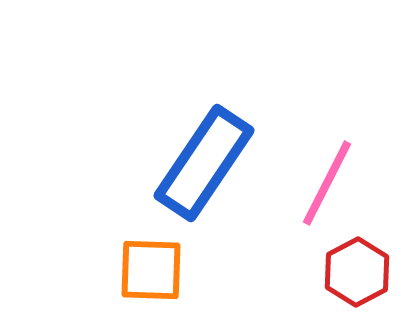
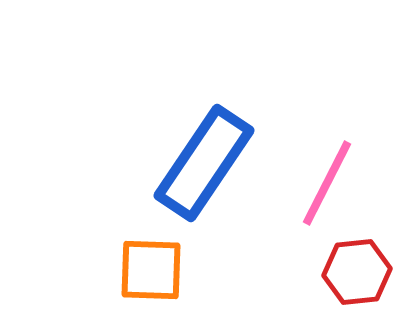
red hexagon: rotated 22 degrees clockwise
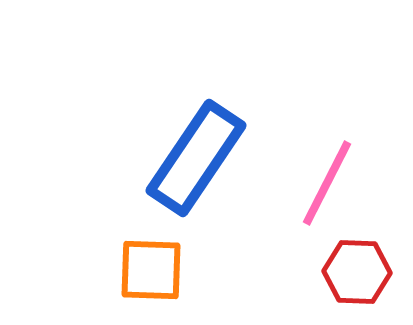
blue rectangle: moved 8 px left, 5 px up
red hexagon: rotated 8 degrees clockwise
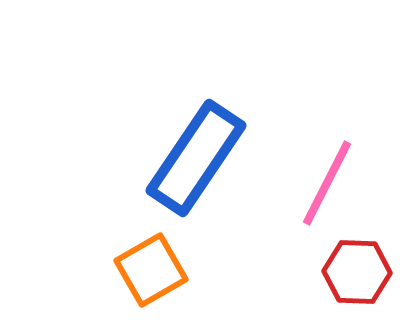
orange square: rotated 32 degrees counterclockwise
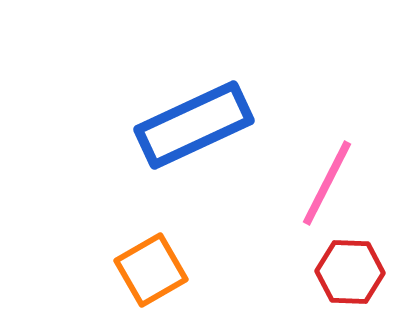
blue rectangle: moved 2 px left, 33 px up; rotated 31 degrees clockwise
red hexagon: moved 7 px left
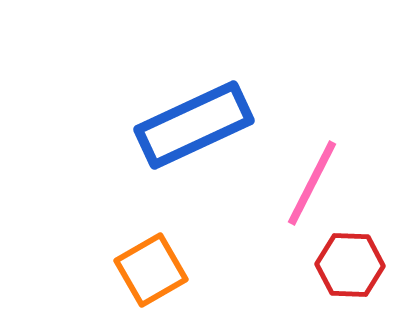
pink line: moved 15 px left
red hexagon: moved 7 px up
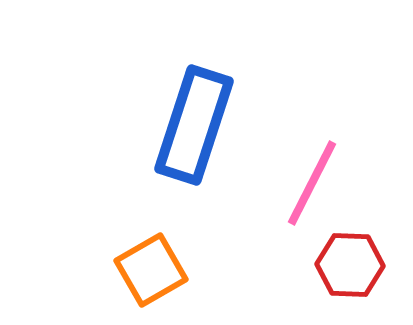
blue rectangle: rotated 47 degrees counterclockwise
